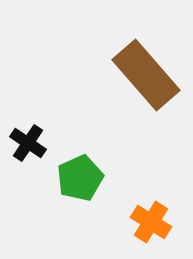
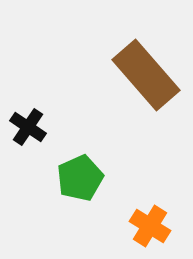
black cross: moved 16 px up
orange cross: moved 1 px left, 4 px down
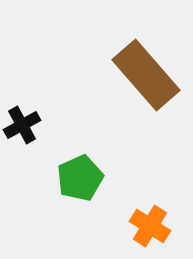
black cross: moved 6 px left, 2 px up; rotated 27 degrees clockwise
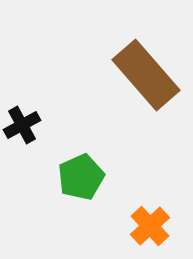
green pentagon: moved 1 px right, 1 px up
orange cross: rotated 15 degrees clockwise
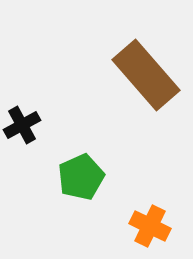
orange cross: rotated 21 degrees counterclockwise
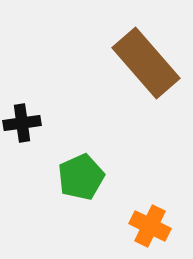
brown rectangle: moved 12 px up
black cross: moved 2 px up; rotated 21 degrees clockwise
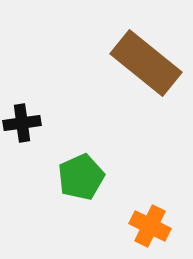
brown rectangle: rotated 10 degrees counterclockwise
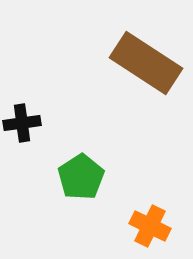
brown rectangle: rotated 6 degrees counterclockwise
green pentagon: rotated 9 degrees counterclockwise
